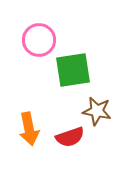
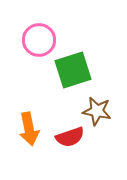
green square: rotated 9 degrees counterclockwise
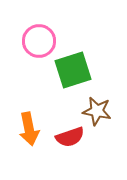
pink circle: moved 1 px down
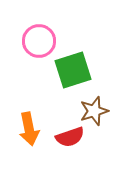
brown star: moved 3 px left; rotated 28 degrees counterclockwise
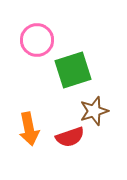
pink circle: moved 2 px left, 1 px up
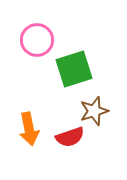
green square: moved 1 px right, 1 px up
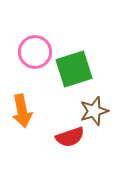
pink circle: moved 2 px left, 12 px down
orange arrow: moved 7 px left, 18 px up
